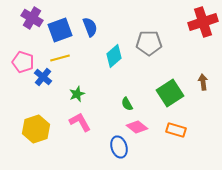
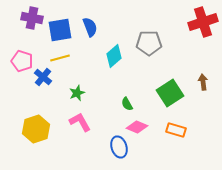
purple cross: rotated 20 degrees counterclockwise
blue square: rotated 10 degrees clockwise
pink pentagon: moved 1 px left, 1 px up
green star: moved 1 px up
pink diamond: rotated 15 degrees counterclockwise
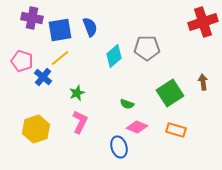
gray pentagon: moved 2 px left, 5 px down
yellow line: rotated 24 degrees counterclockwise
green semicircle: rotated 40 degrees counterclockwise
pink L-shape: rotated 55 degrees clockwise
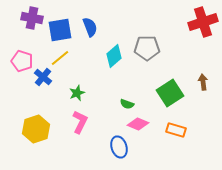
pink diamond: moved 1 px right, 3 px up
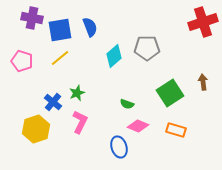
blue cross: moved 10 px right, 25 px down
pink diamond: moved 2 px down
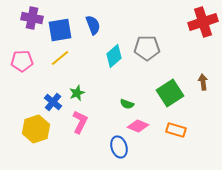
blue semicircle: moved 3 px right, 2 px up
pink pentagon: rotated 20 degrees counterclockwise
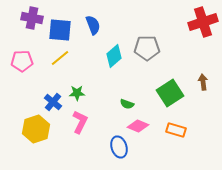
blue square: rotated 15 degrees clockwise
green star: rotated 21 degrees clockwise
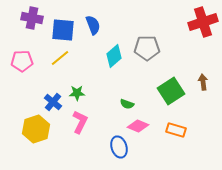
blue square: moved 3 px right
green square: moved 1 px right, 2 px up
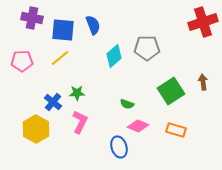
yellow hexagon: rotated 12 degrees counterclockwise
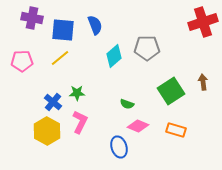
blue semicircle: moved 2 px right
yellow hexagon: moved 11 px right, 2 px down
